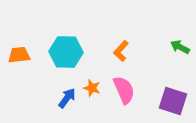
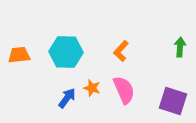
green arrow: rotated 66 degrees clockwise
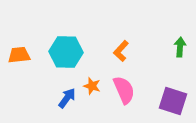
orange star: moved 2 px up
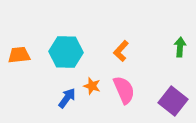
purple square: rotated 20 degrees clockwise
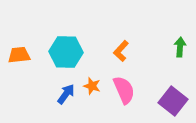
blue arrow: moved 1 px left, 4 px up
